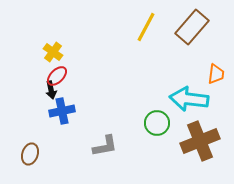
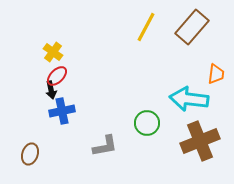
green circle: moved 10 px left
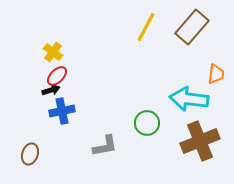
black arrow: rotated 96 degrees counterclockwise
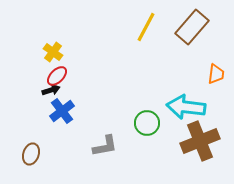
cyan arrow: moved 3 px left, 8 px down
blue cross: rotated 25 degrees counterclockwise
brown ellipse: moved 1 px right
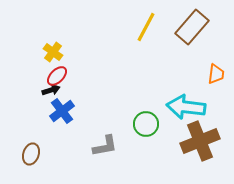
green circle: moved 1 px left, 1 px down
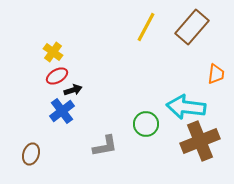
red ellipse: rotated 15 degrees clockwise
black arrow: moved 22 px right
